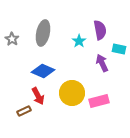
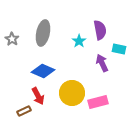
pink rectangle: moved 1 px left, 1 px down
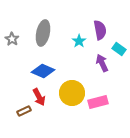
cyan rectangle: rotated 24 degrees clockwise
red arrow: moved 1 px right, 1 px down
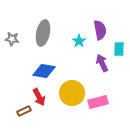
gray star: rotated 24 degrees counterclockwise
cyan rectangle: rotated 56 degrees clockwise
blue diamond: moved 1 px right; rotated 15 degrees counterclockwise
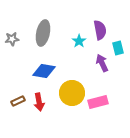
gray star: rotated 16 degrees counterclockwise
cyan rectangle: moved 1 px left, 1 px up; rotated 16 degrees counterclockwise
red arrow: moved 5 px down; rotated 18 degrees clockwise
brown rectangle: moved 6 px left, 10 px up
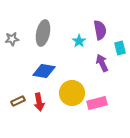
cyan rectangle: moved 2 px right
pink rectangle: moved 1 px left, 1 px down
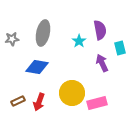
blue diamond: moved 7 px left, 4 px up
red arrow: rotated 30 degrees clockwise
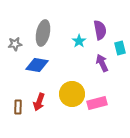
gray star: moved 3 px right, 5 px down
blue diamond: moved 2 px up
yellow circle: moved 1 px down
brown rectangle: moved 6 px down; rotated 64 degrees counterclockwise
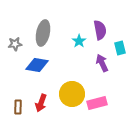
red arrow: moved 2 px right, 1 px down
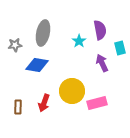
gray star: moved 1 px down
yellow circle: moved 3 px up
red arrow: moved 3 px right
